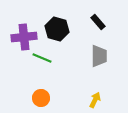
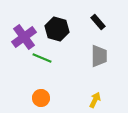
purple cross: rotated 30 degrees counterclockwise
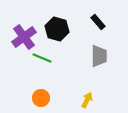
yellow arrow: moved 8 px left
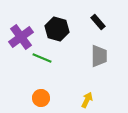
purple cross: moved 3 px left
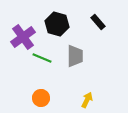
black hexagon: moved 5 px up
purple cross: moved 2 px right
gray trapezoid: moved 24 px left
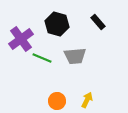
purple cross: moved 2 px left, 2 px down
gray trapezoid: rotated 85 degrees clockwise
orange circle: moved 16 px right, 3 px down
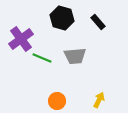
black hexagon: moved 5 px right, 6 px up
yellow arrow: moved 12 px right
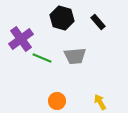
yellow arrow: moved 1 px right, 2 px down; rotated 56 degrees counterclockwise
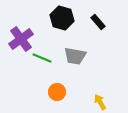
gray trapezoid: rotated 15 degrees clockwise
orange circle: moved 9 px up
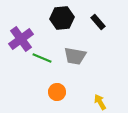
black hexagon: rotated 20 degrees counterclockwise
